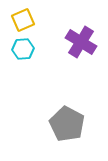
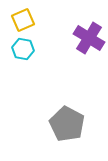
purple cross: moved 8 px right, 4 px up
cyan hexagon: rotated 15 degrees clockwise
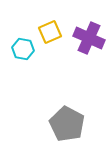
yellow square: moved 27 px right, 12 px down
purple cross: rotated 8 degrees counterclockwise
